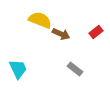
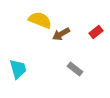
brown arrow: rotated 126 degrees clockwise
cyan trapezoid: rotated 10 degrees clockwise
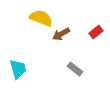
yellow semicircle: moved 1 px right, 2 px up
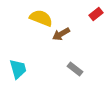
red rectangle: moved 18 px up
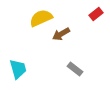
yellow semicircle: rotated 45 degrees counterclockwise
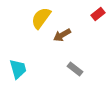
red rectangle: moved 2 px right
yellow semicircle: rotated 30 degrees counterclockwise
brown arrow: moved 1 px right, 1 px down
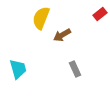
red rectangle: moved 2 px right
yellow semicircle: rotated 15 degrees counterclockwise
gray rectangle: rotated 28 degrees clockwise
